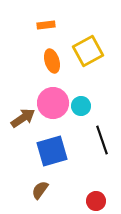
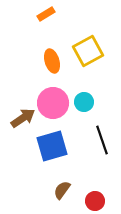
orange rectangle: moved 11 px up; rotated 24 degrees counterclockwise
cyan circle: moved 3 px right, 4 px up
blue square: moved 5 px up
brown semicircle: moved 22 px right
red circle: moved 1 px left
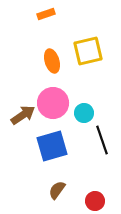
orange rectangle: rotated 12 degrees clockwise
yellow square: rotated 16 degrees clockwise
cyan circle: moved 11 px down
brown arrow: moved 3 px up
brown semicircle: moved 5 px left
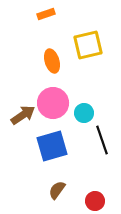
yellow square: moved 6 px up
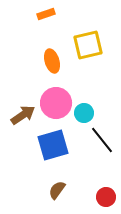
pink circle: moved 3 px right
black line: rotated 20 degrees counterclockwise
blue square: moved 1 px right, 1 px up
red circle: moved 11 px right, 4 px up
